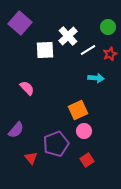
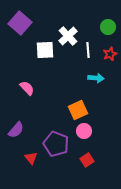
white line: rotated 63 degrees counterclockwise
purple pentagon: rotated 30 degrees counterclockwise
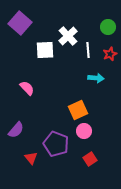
red square: moved 3 px right, 1 px up
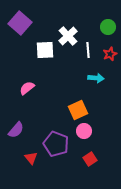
pink semicircle: rotated 84 degrees counterclockwise
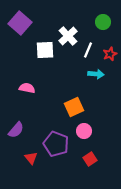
green circle: moved 5 px left, 5 px up
white line: rotated 28 degrees clockwise
cyan arrow: moved 4 px up
pink semicircle: rotated 49 degrees clockwise
orange square: moved 4 px left, 3 px up
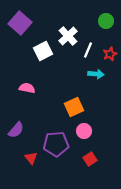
green circle: moved 3 px right, 1 px up
white square: moved 2 px left, 1 px down; rotated 24 degrees counterclockwise
purple pentagon: rotated 25 degrees counterclockwise
